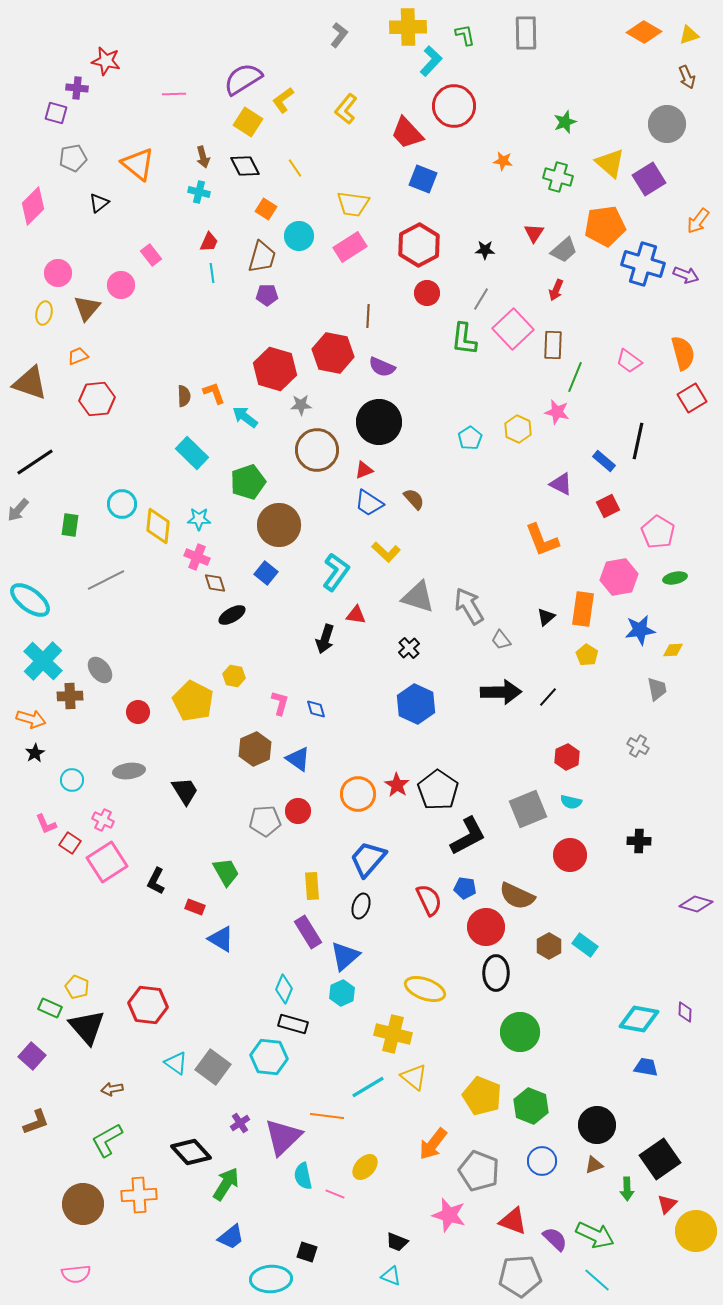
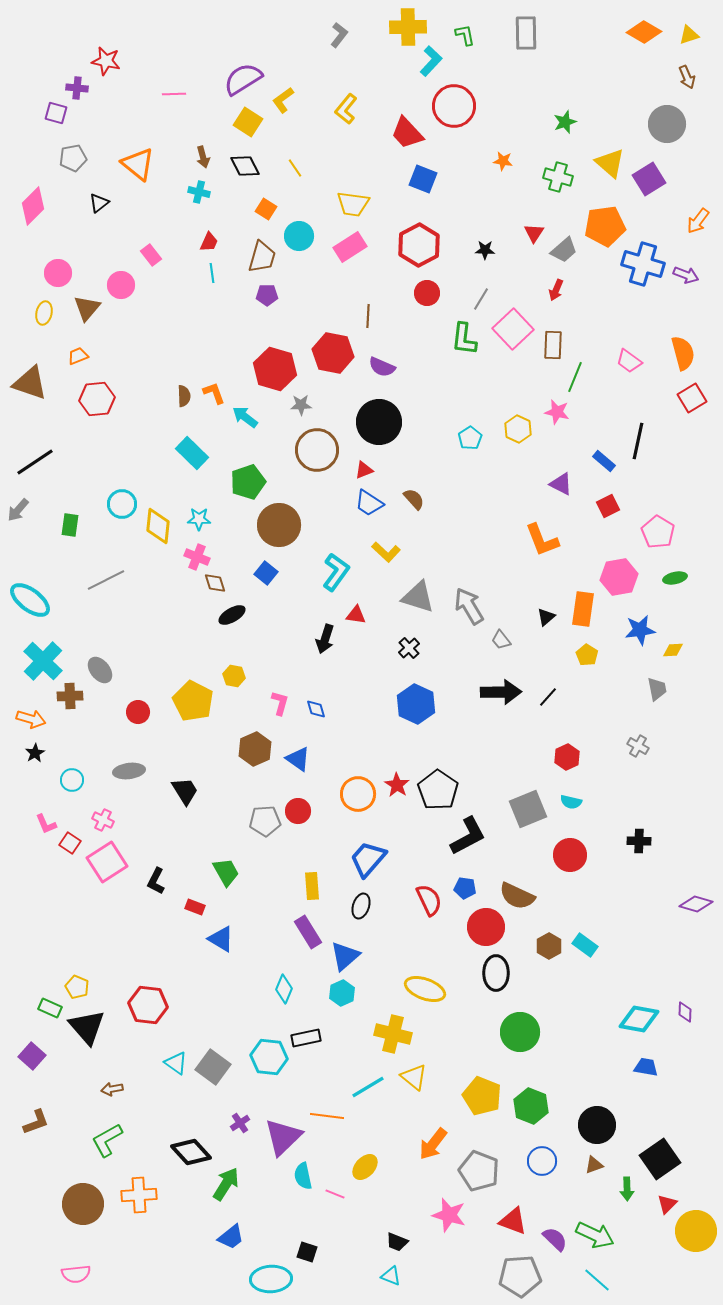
black rectangle at (293, 1024): moved 13 px right, 14 px down; rotated 28 degrees counterclockwise
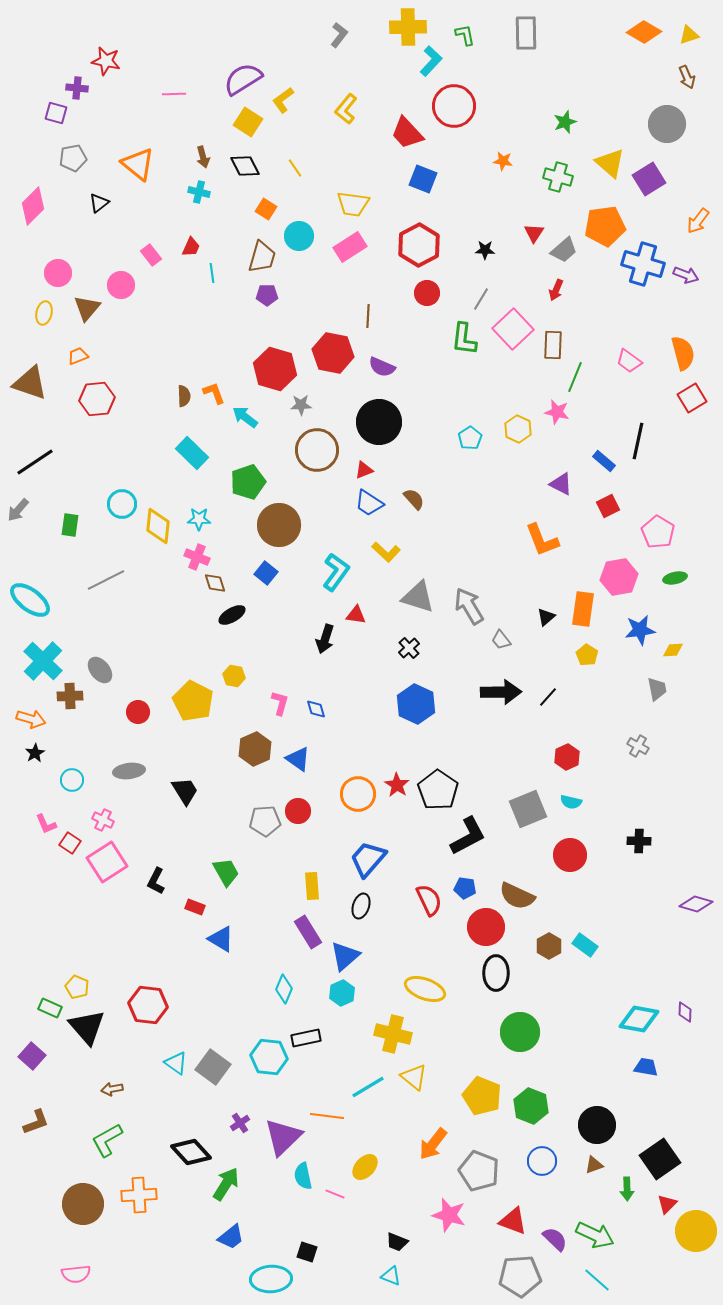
red trapezoid at (209, 242): moved 18 px left, 5 px down
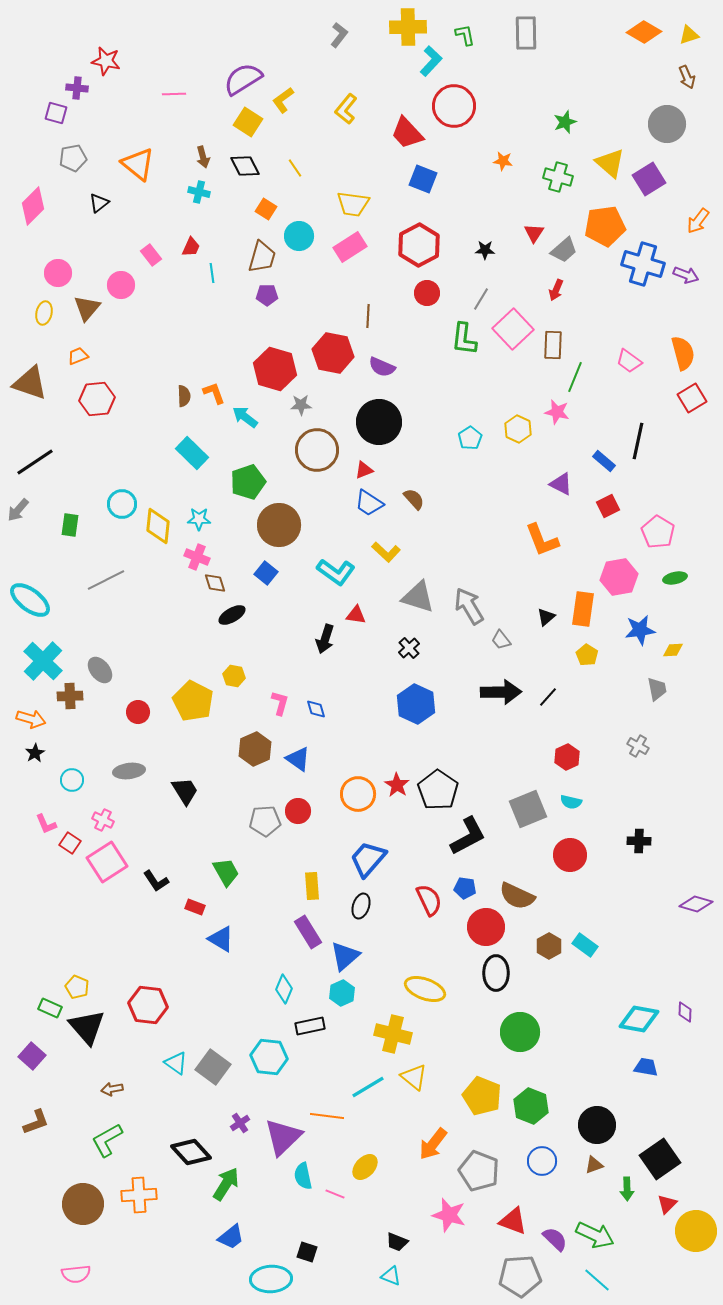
cyan L-shape at (336, 572): rotated 90 degrees clockwise
black L-shape at (156, 881): rotated 60 degrees counterclockwise
black rectangle at (306, 1038): moved 4 px right, 12 px up
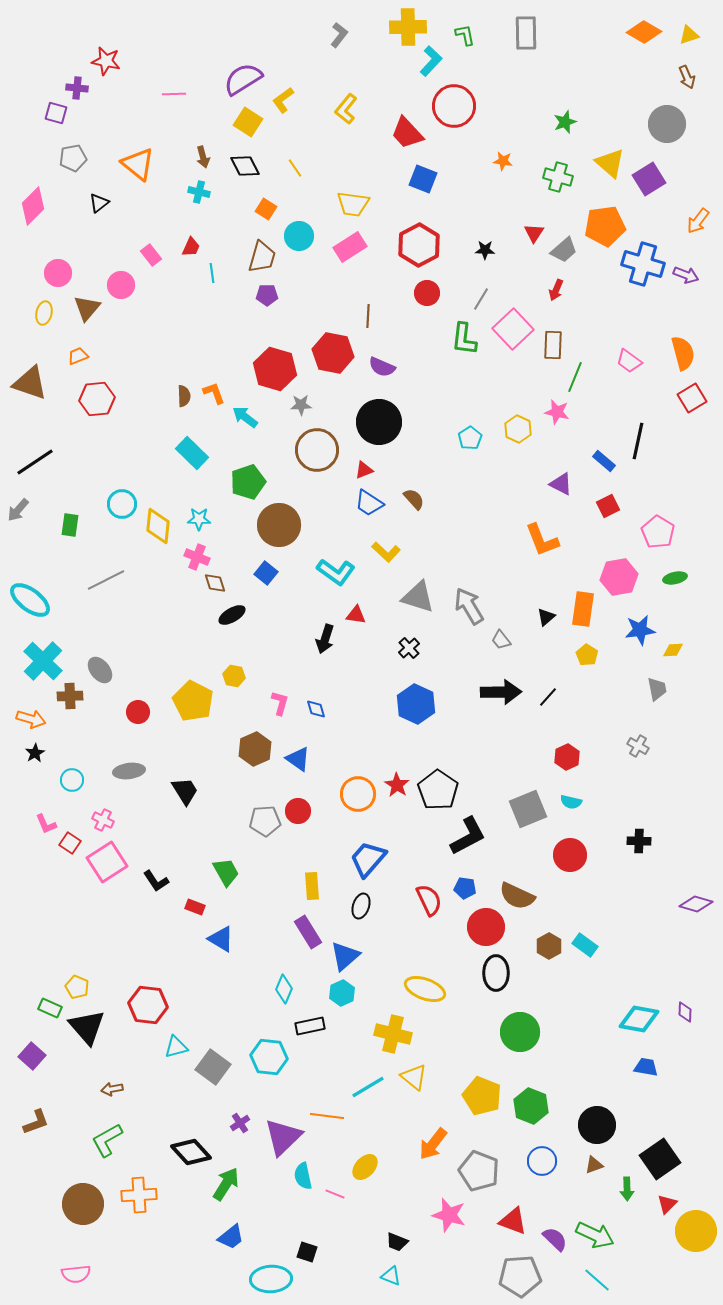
cyan triangle at (176, 1063): moved 16 px up; rotated 50 degrees counterclockwise
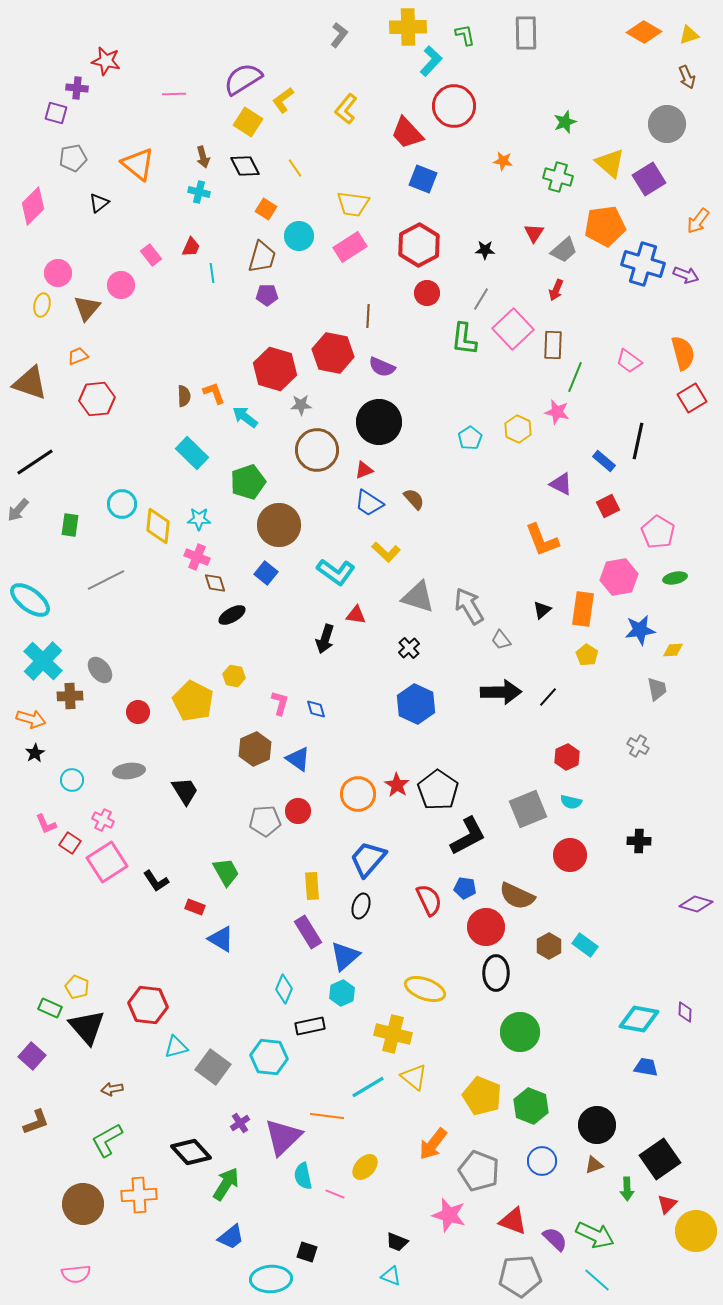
yellow ellipse at (44, 313): moved 2 px left, 8 px up
black triangle at (546, 617): moved 4 px left, 7 px up
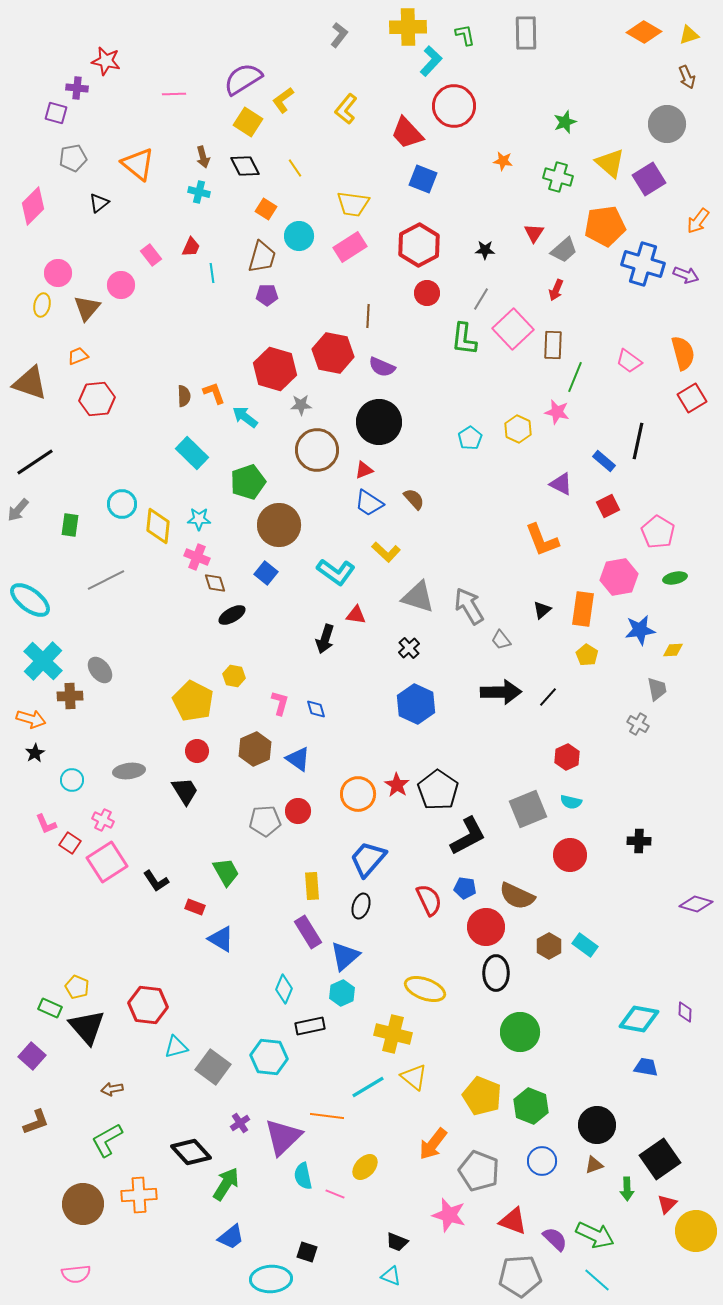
red circle at (138, 712): moved 59 px right, 39 px down
gray cross at (638, 746): moved 22 px up
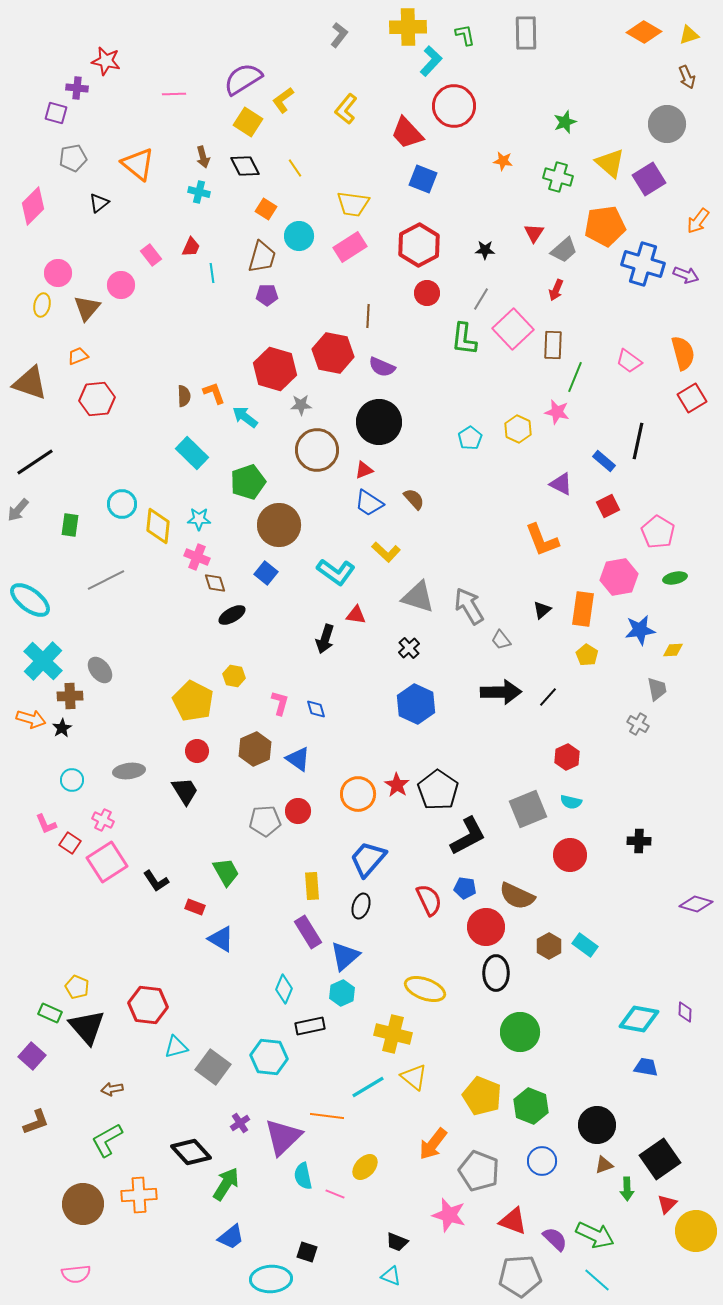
black star at (35, 753): moved 27 px right, 25 px up
green rectangle at (50, 1008): moved 5 px down
brown triangle at (594, 1165): moved 10 px right
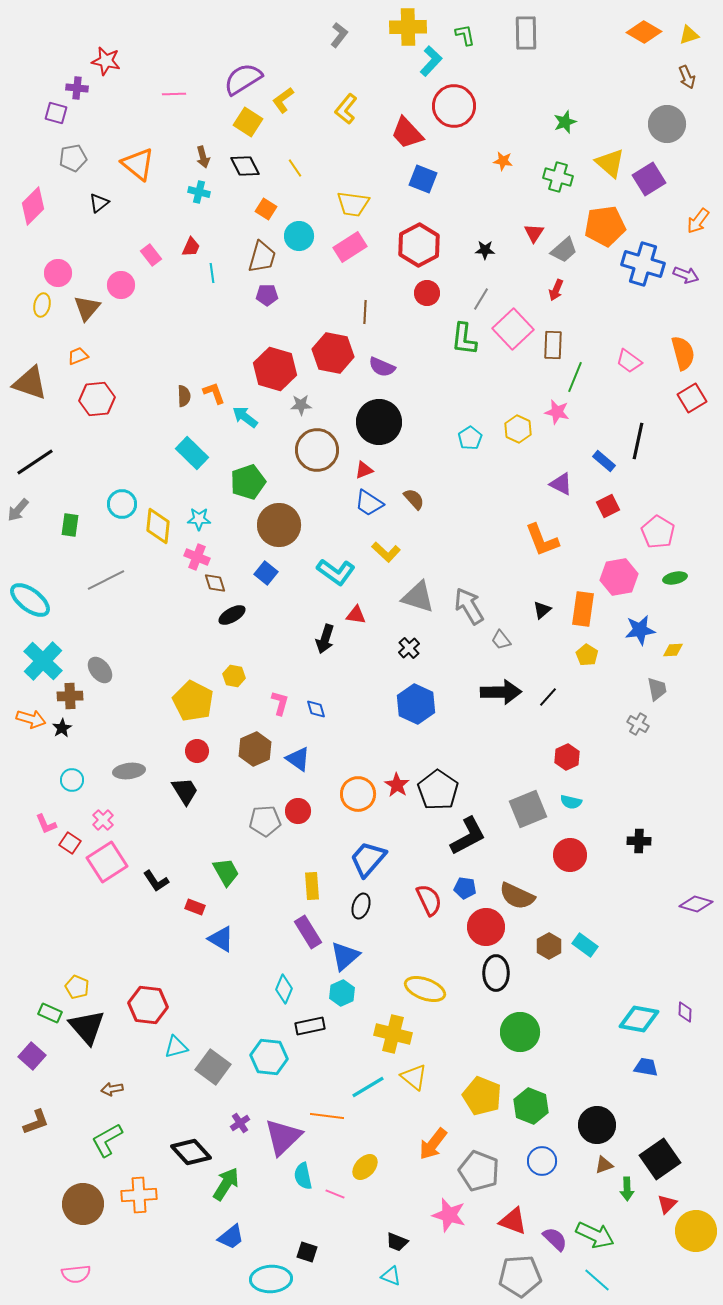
brown line at (368, 316): moved 3 px left, 4 px up
pink cross at (103, 820): rotated 20 degrees clockwise
